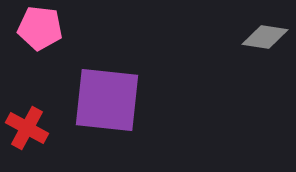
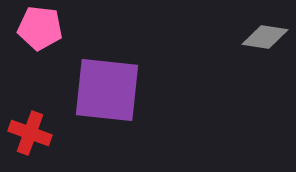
purple square: moved 10 px up
red cross: moved 3 px right, 5 px down; rotated 9 degrees counterclockwise
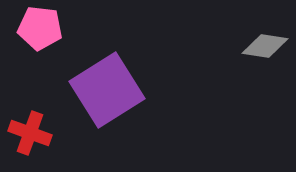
gray diamond: moved 9 px down
purple square: rotated 38 degrees counterclockwise
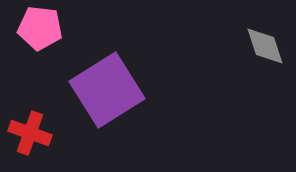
gray diamond: rotated 63 degrees clockwise
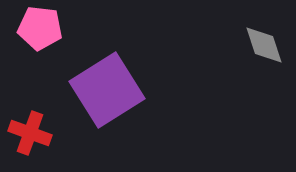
gray diamond: moved 1 px left, 1 px up
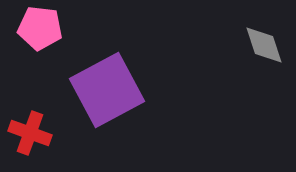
purple square: rotated 4 degrees clockwise
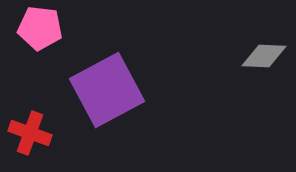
gray diamond: moved 11 px down; rotated 69 degrees counterclockwise
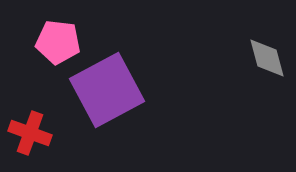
pink pentagon: moved 18 px right, 14 px down
gray diamond: moved 3 px right, 2 px down; rotated 72 degrees clockwise
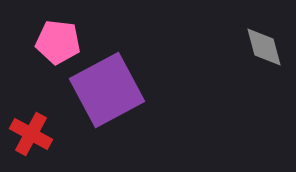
gray diamond: moved 3 px left, 11 px up
red cross: moved 1 px right, 1 px down; rotated 9 degrees clockwise
